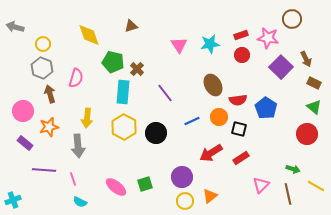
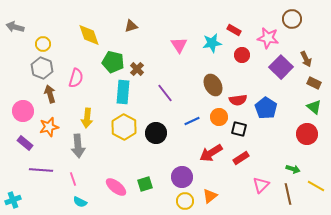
red rectangle at (241, 35): moved 7 px left, 5 px up; rotated 48 degrees clockwise
cyan star at (210, 44): moved 2 px right, 1 px up
purple line at (44, 170): moved 3 px left
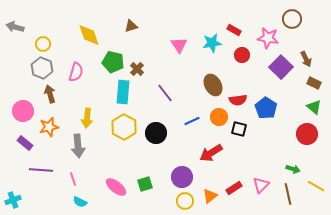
pink semicircle at (76, 78): moved 6 px up
red rectangle at (241, 158): moved 7 px left, 30 px down
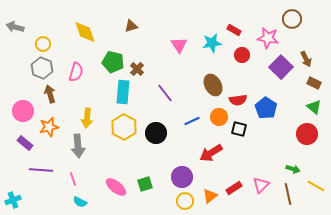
yellow diamond at (89, 35): moved 4 px left, 3 px up
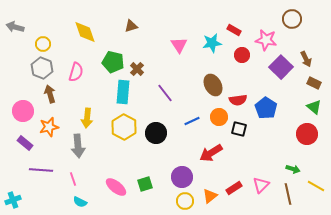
pink star at (268, 38): moved 2 px left, 2 px down
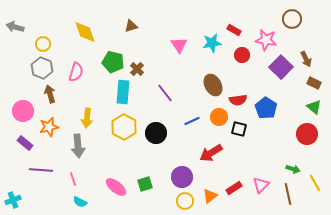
yellow line at (316, 186): moved 1 px left, 3 px up; rotated 30 degrees clockwise
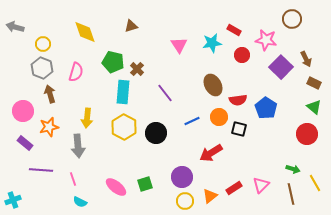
brown line at (288, 194): moved 3 px right
